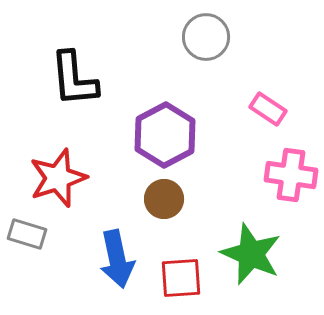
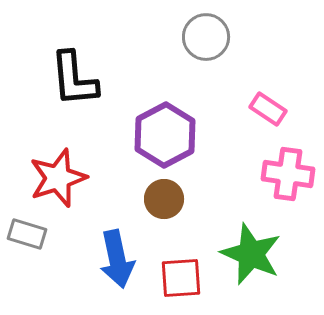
pink cross: moved 3 px left, 1 px up
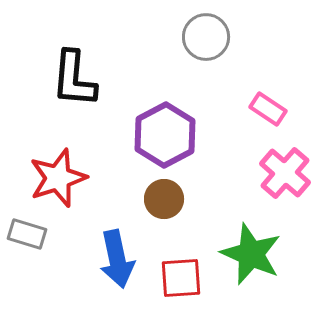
black L-shape: rotated 10 degrees clockwise
pink cross: moved 3 px left, 1 px up; rotated 33 degrees clockwise
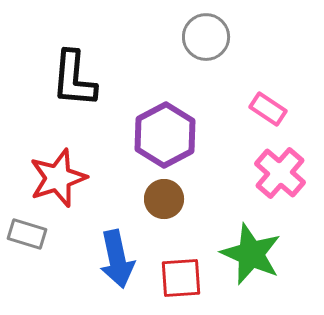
pink cross: moved 5 px left
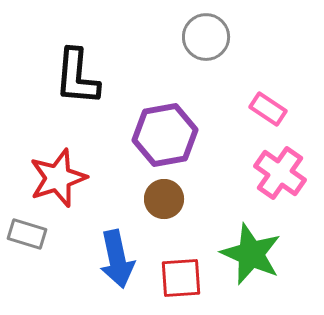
black L-shape: moved 3 px right, 2 px up
purple hexagon: rotated 18 degrees clockwise
pink cross: rotated 6 degrees counterclockwise
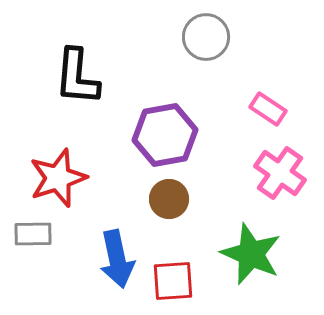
brown circle: moved 5 px right
gray rectangle: moved 6 px right; rotated 18 degrees counterclockwise
red square: moved 8 px left, 3 px down
